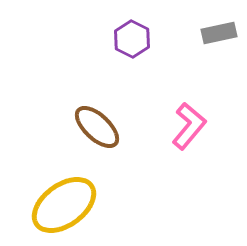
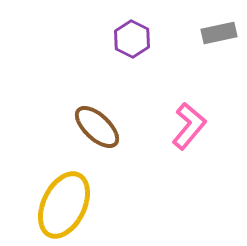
yellow ellipse: rotated 28 degrees counterclockwise
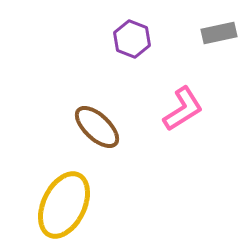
purple hexagon: rotated 6 degrees counterclockwise
pink L-shape: moved 6 px left, 17 px up; rotated 18 degrees clockwise
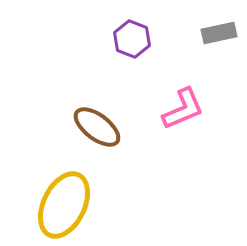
pink L-shape: rotated 9 degrees clockwise
brown ellipse: rotated 6 degrees counterclockwise
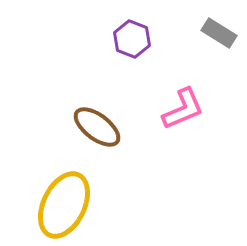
gray rectangle: rotated 44 degrees clockwise
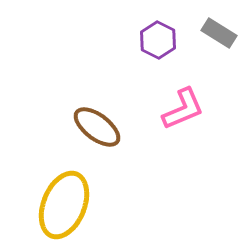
purple hexagon: moved 26 px right, 1 px down; rotated 6 degrees clockwise
yellow ellipse: rotated 4 degrees counterclockwise
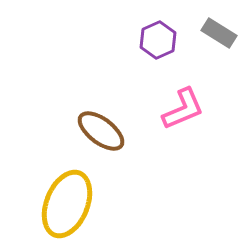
purple hexagon: rotated 9 degrees clockwise
brown ellipse: moved 4 px right, 4 px down
yellow ellipse: moved 3 px right, 1 px up
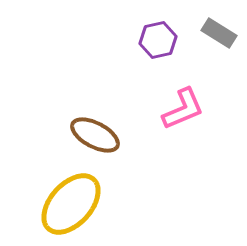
purple hexagon: rotated 12 degrees clockwise
brown ellipse: moved 6 px left, 4 px down; rotated 9 degrees counterclockwise
yellow ellipse: moved 4 px right; rotated 20 degrees clockwise
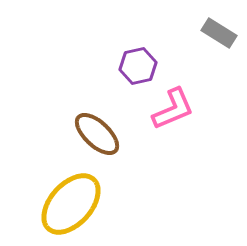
purple hexagon: moved 20 px left, 26 px down
pink L-shape: moved 10 px left
brown ellipse: moved 2 px right, 1 px up; rotated 15 degrees clockwise
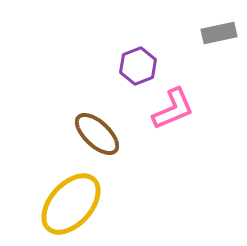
gray rectangle: rotated 44 degrees counterclockwise
purple hexagon: rotated 9 degrees counterclockwise
